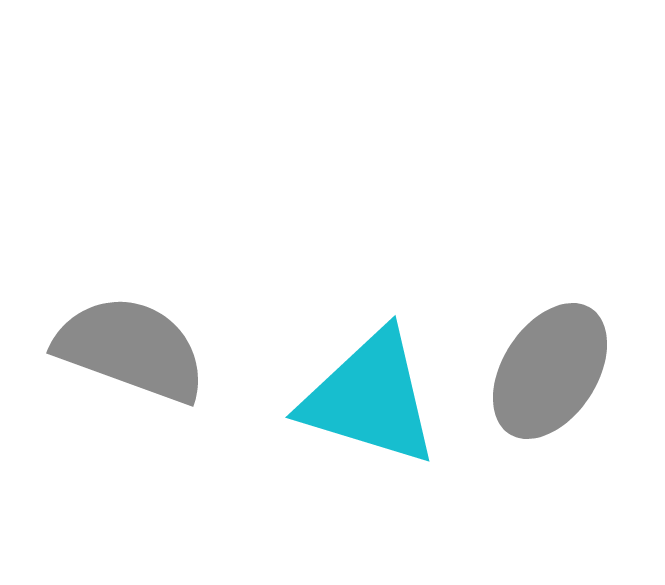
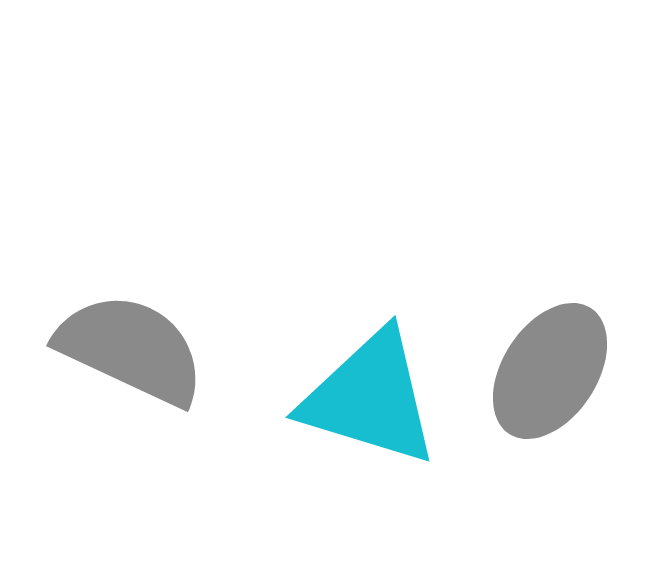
gray semicircle: rotated 5 degrees clockwise
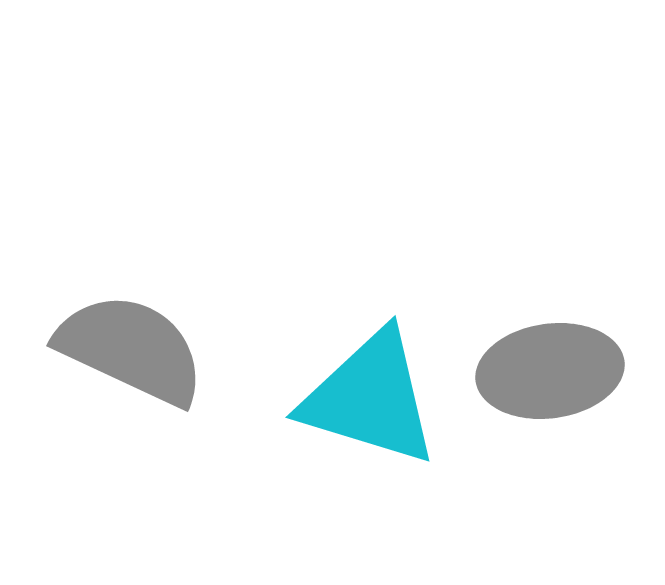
gray ellipse: rotated 49 degrees clockwise
